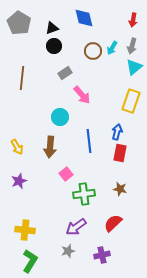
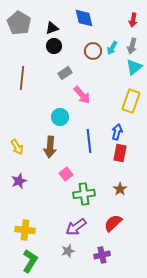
brown star: rotated 24 degrees clockwise
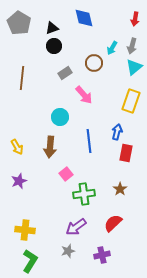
red arrow: moved 2 px right, 1 px up
brown circle: moved 1 px right, 12 px down
pink arrow: moved 2 px right
red rectangle: moved 6 px right
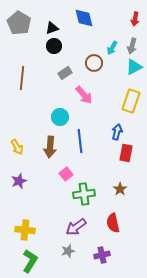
cyan triangle: rotated 12 degrees clockwise
blue line: moved 9 px left
red semicircle: rotated 60 degrees counterclockwise
